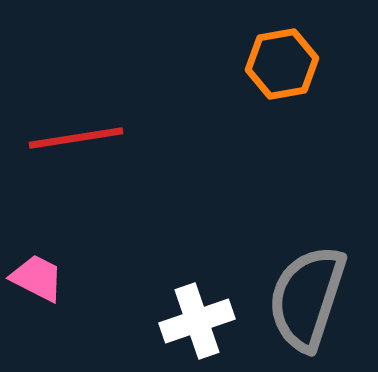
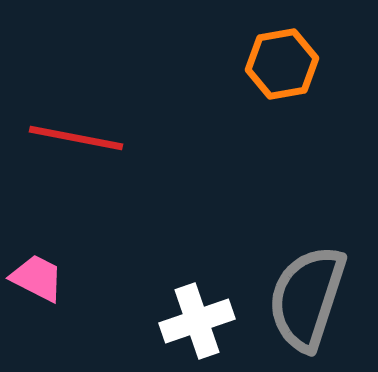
red line: rotated 20 degrees clockwise
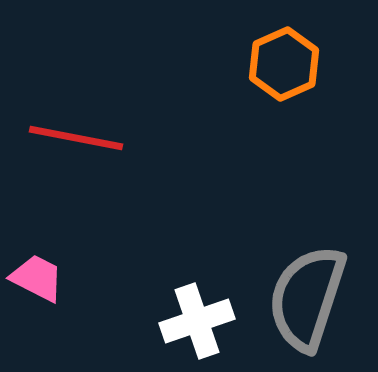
orange hexagon: moved 2 px right; rotated 14 degrees counterclockwise
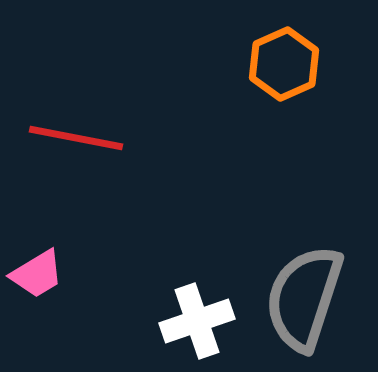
pink trapezoid: moved 4 px up; rotated 122 degrees clockwise
gray semicircle: moved 3 px left
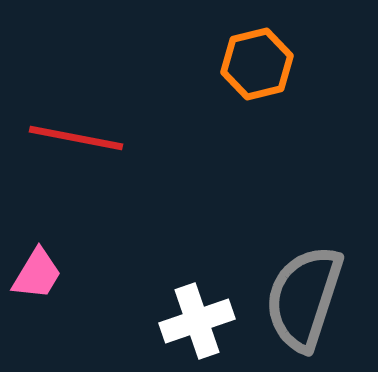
orange hexagon: moved 27 px left; rotated 10 degrees clockwise
pink trapezoid: rotated 28 degrees counterclockwise
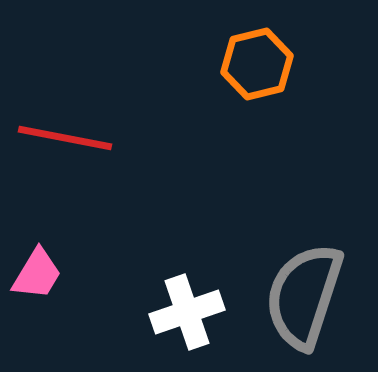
red line: moved 11 px left
gray semicircle: moved 2 px up
white cross: moved 10 px left, 9 px up
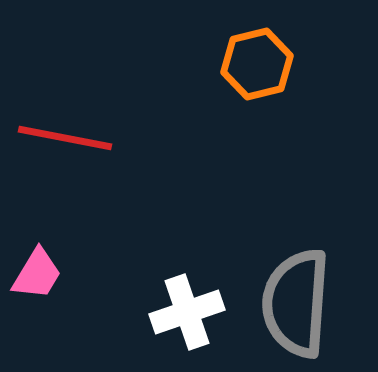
gray semicircle: moved 8 px left, 7 px down; rotated 14 degrees counterclockwise
